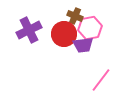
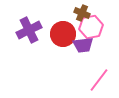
brown cross: moved 7 px right, 3 px up
pink hexagon: moved 1 px right, 1 px up
red circle: moved 1 px left
pink line: moved 2 px left
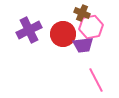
pink line: moved 3 px left; rotated 65 degrees counterclockwise
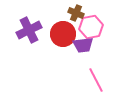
brown cross: moved 6 px left
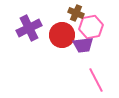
purple cross: moved 2 px up
red circle: moved 1 px left, 1 px down
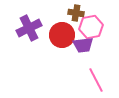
brown cross: rotated 14 degrees counterclockwise
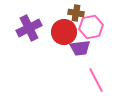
red circle: moved 2 px right, 3 px up
purple trapezoid: moved 3 px left, 3 px down
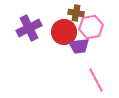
purple trapezoid: moved 1 px left, 2 px up
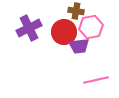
brown cross: moved 2 px up
pink line: rotated 75 degrees counterclockwise
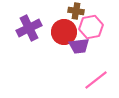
pink line: rotated 25 degrees counterclockwise
